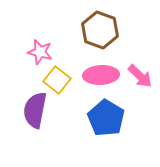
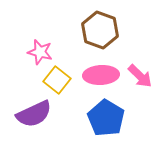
purple semicircle: moved 1 px left, 4 px down; rotated 126 degrees counterclockwise
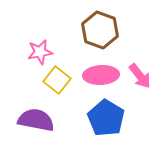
pink star: rotated 25 degrees counterclockwise
pink arrow: rotated 8 degrees clockwise
purple semicircle: moved 2 px right, 6 px down; rotated 144 degrees counterclockwise
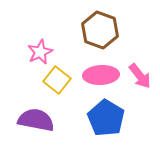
pink star: rotated 15 degrees counterclockwise
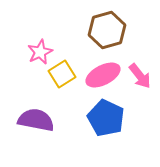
brown hexagon: moved 7 px right; rotated 24 degrees clockwise
pink ellipse: moved 2 px right; rotated 24 degrees counterclockwise
yellow square: moved 5 px right, 6 px up; rotated 20 degrees clockwise
blue pentagon: rotated 6 degrees counterclockwise
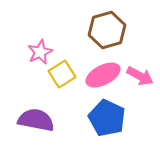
pink arrow: rotated 24 degrees counterclockwise
blue pentagon: moved 1 px right
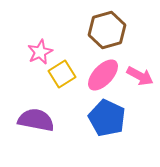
pink ellipse: rotated 20 degrees counterclockwise
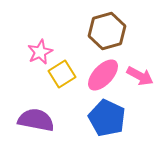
brown hexagon: moved 1 px down
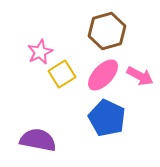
purple semicircle: moved 2 px right, 20 px down
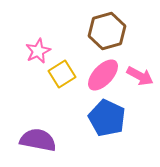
pink star: moved 2 px left, 1 px up
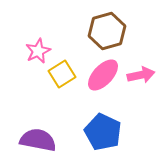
pink arrow: moved 1 px right, 1 px up; rotated 40 degrees counterclockwise
blue pentagon: moved 4 px left, 14 px down
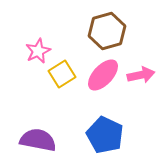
blue pentagon: moved 2 px right, 3 px down
